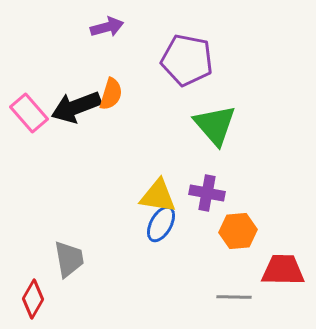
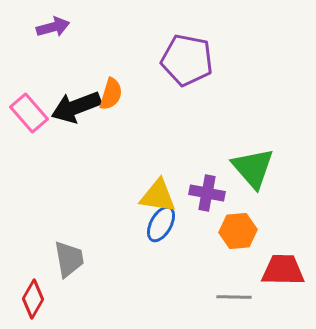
purple arrow: moved 54 px left
green triangle: moved 38 px right, 43 px down
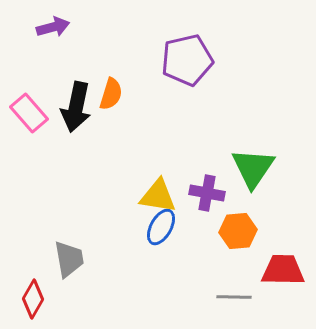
purple pentagon: rotated 24 degrees counterclockwise
black arrow: rotated 57 degrees counterclockwise
green triangle: rotated 15 degrees clockwise
blue ellipse: moved 3 px down
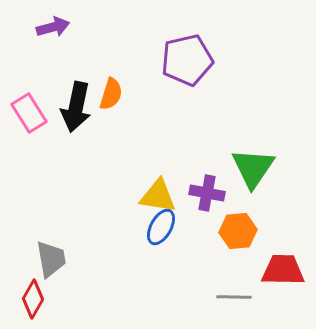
pink rectangle: rotated 9 degrees clockwise
gray trapezoid: moved 18 px left
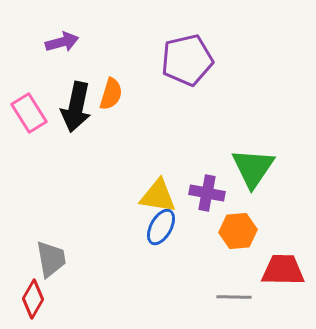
purple arrow: moved 9 px right, 15 px down
